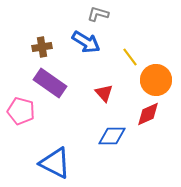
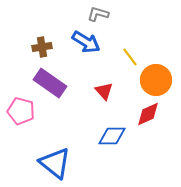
red triangle: moved 2 px up
blue triangle: rotated 12 degrees clockwise
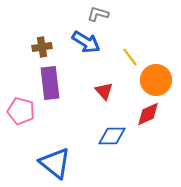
purple rectangle: rotated 48 degrees clockwise
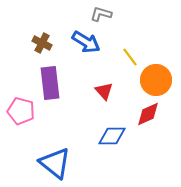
gray L-shape: moved 3 px right
brown cross: moved 4 px up; rotated 36 degrees clockwise
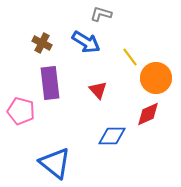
orange circle: moved 2 px up
red triangle: moved 6 px left, 1 px up
